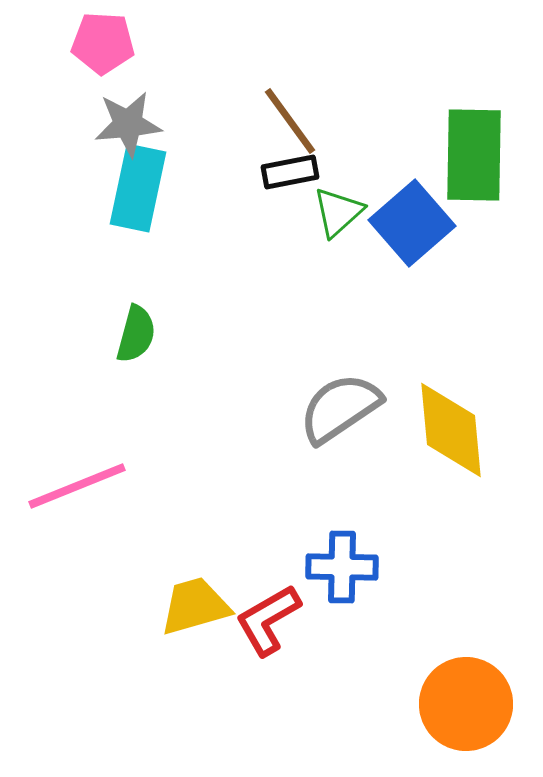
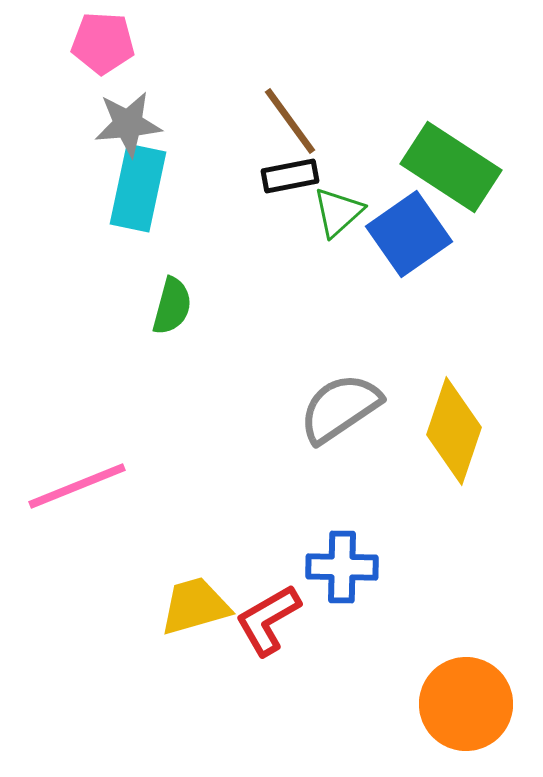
green rectangle: moved 23 px left, 12 px down; rotated 58 degrees counterclockwise
black rectangle: moved 4 px down
blue square: moved 3 px left, 11 px down; rotated 6 degrees clockwise
green semicircle: moved 36 px right, 28 px up
yellow diamond: moved 3 px right, 1 px down; rotated 24 degrees clockwise
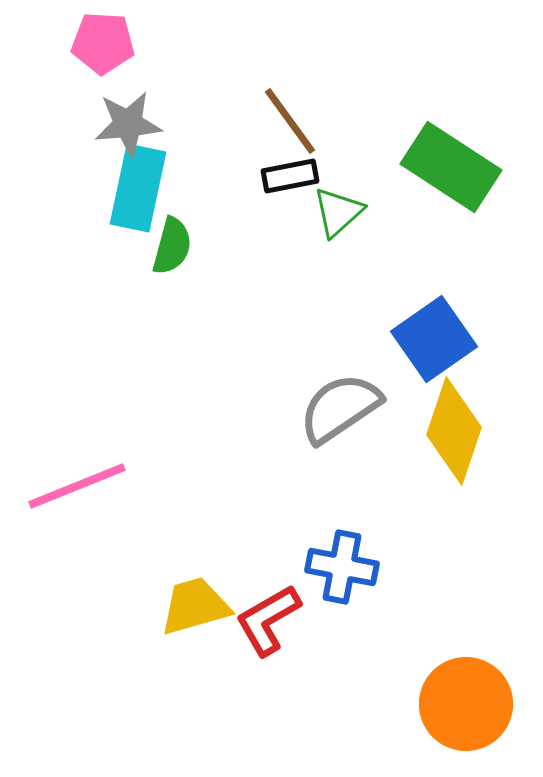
blue square: moved 25 px right, 105 px down
green semicircle: moved 60 px up
blue cross: rotated 10 degrees clockwise
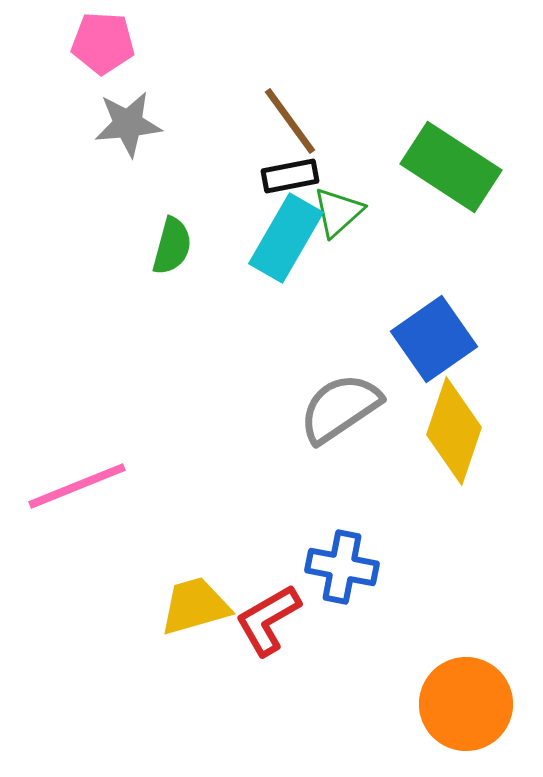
cyan rectangle: moved 148 px right, 50 px down; rotated 18 degrees clockwise
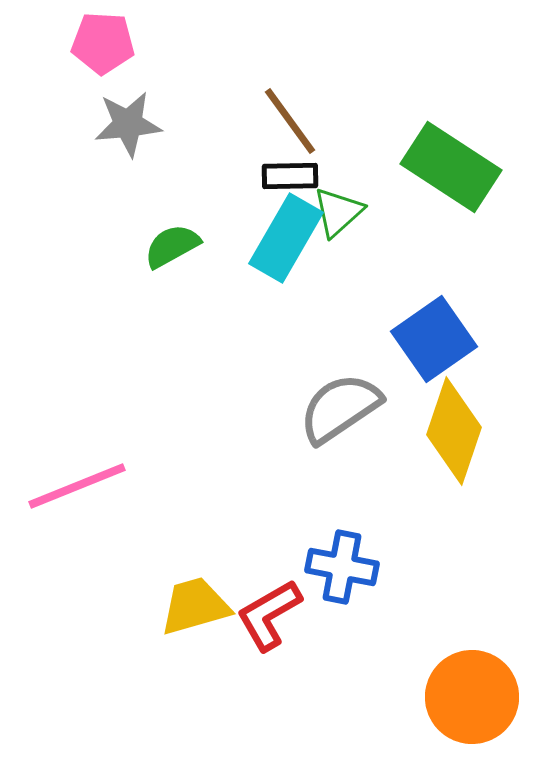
black rectangle: rotated 10 degrees clockwise
green semicircle: rotated 134 degrees counterclockwise
red L-shape: moved 1 px right, 5 px up
orange circle: moved 6 px right, 7 px up
